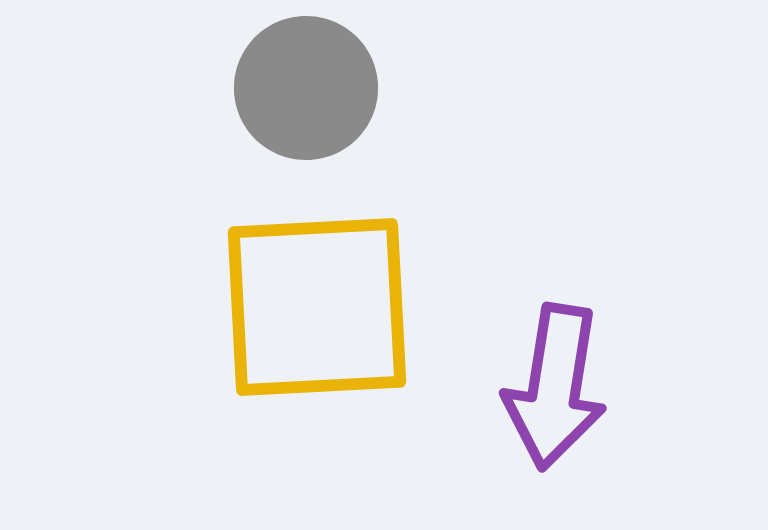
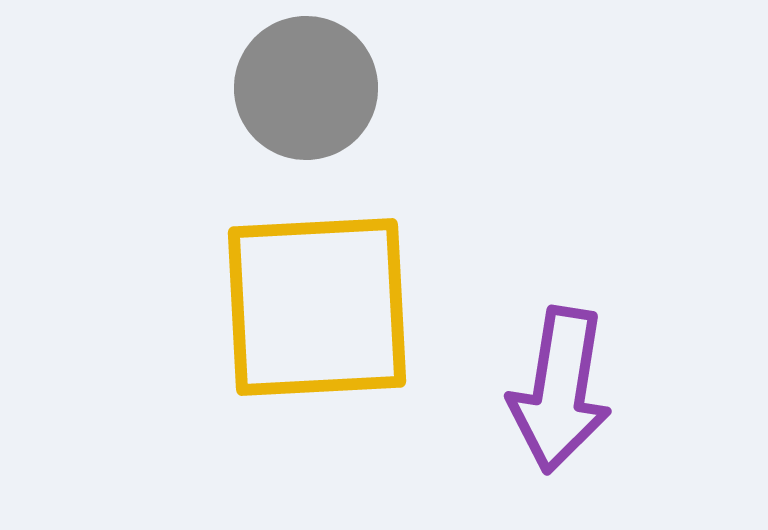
purple arrow: moved 5 px right, 3 px down
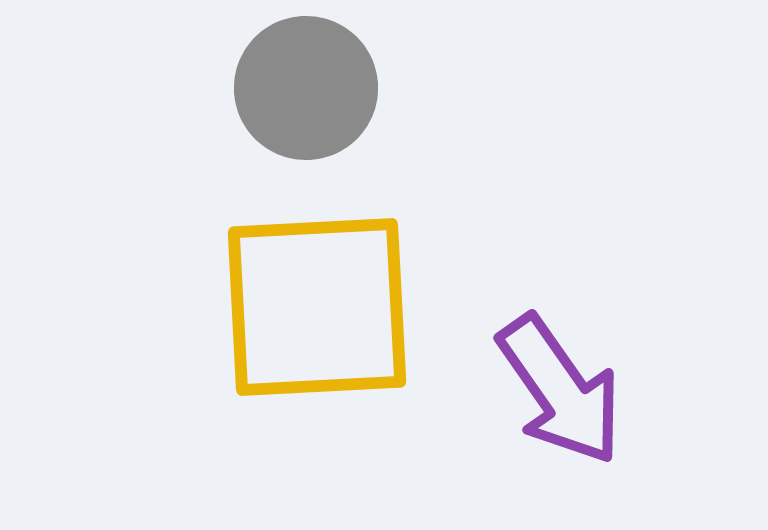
purple arrow: rotated 44 degrees counterclockwise
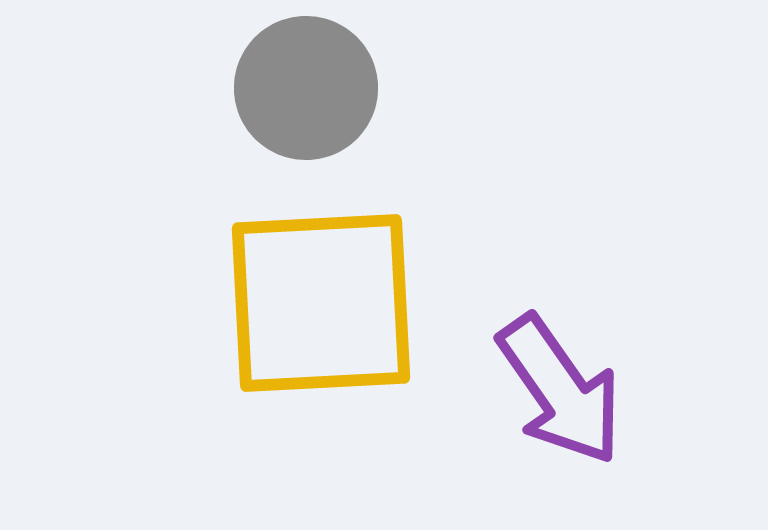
yellow square: moved 4 px right, 4 px up
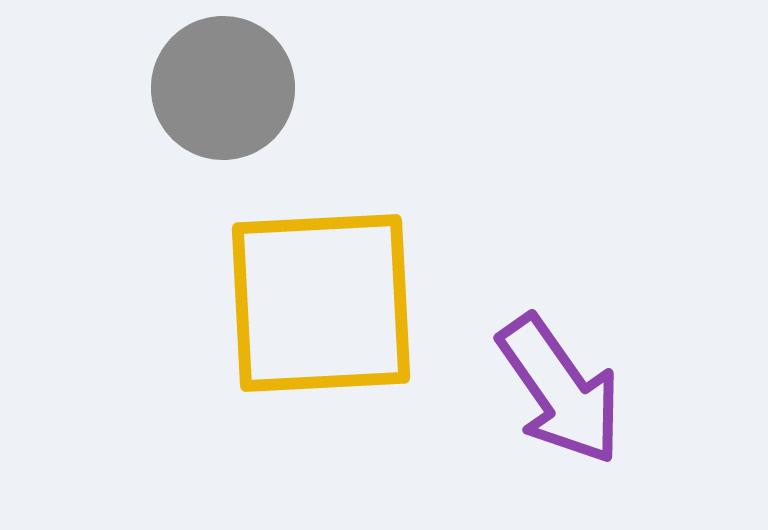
gray circle: moved 83 px left
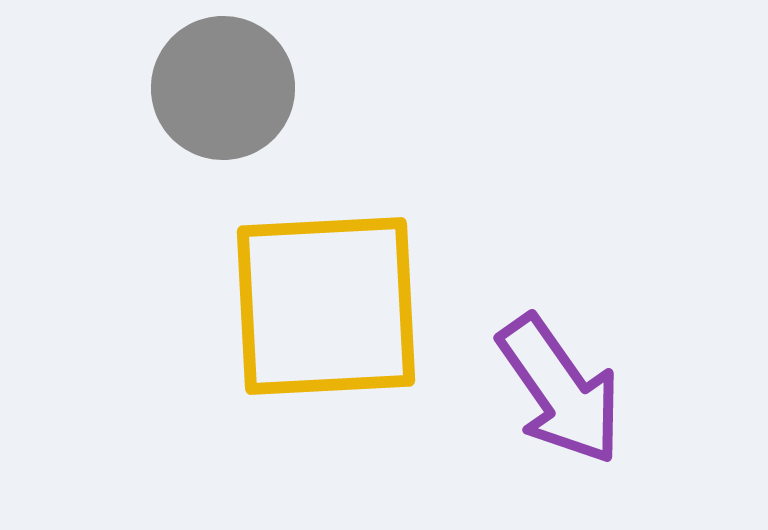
yellow square: moved 5 px right, 3 px down
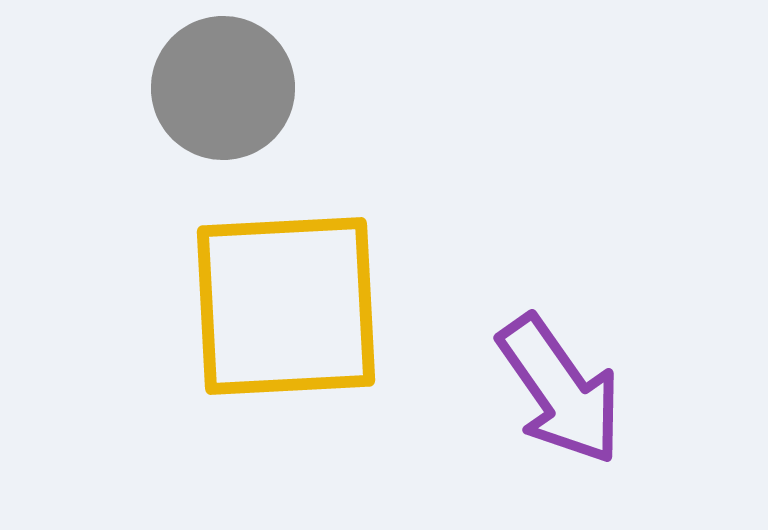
yellow square: moved 40 px left
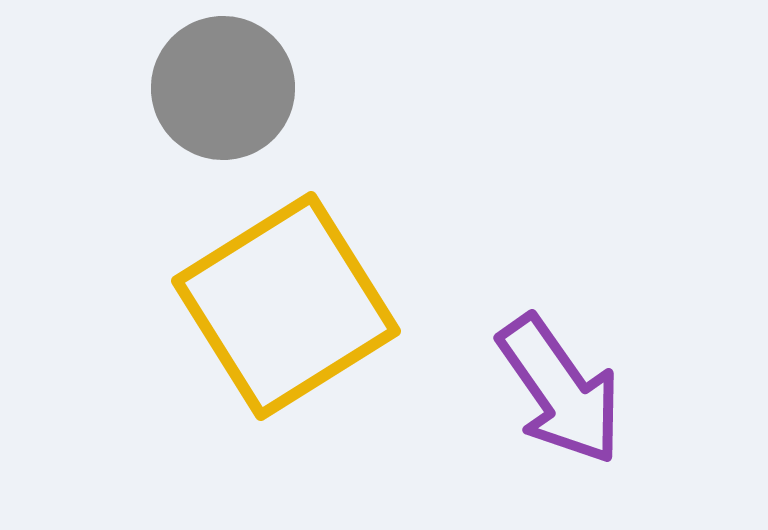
yellow square: rotated 29 degrees counterclockwise
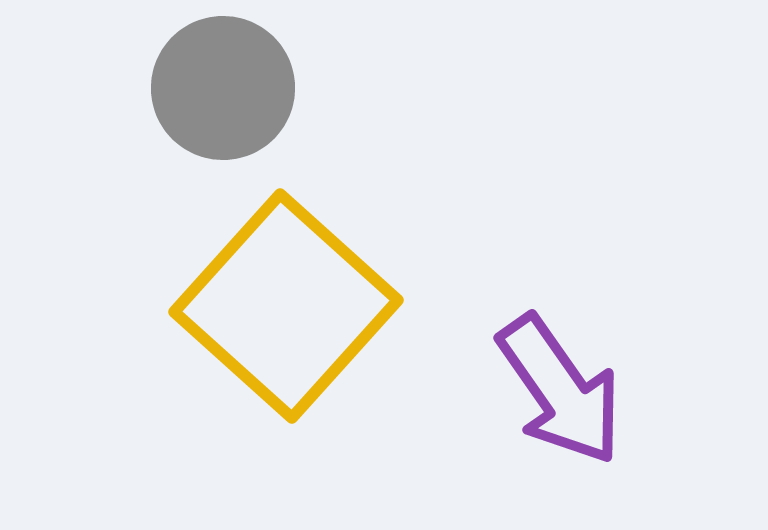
yellow square: rotated 16 degrees counterclockwise
